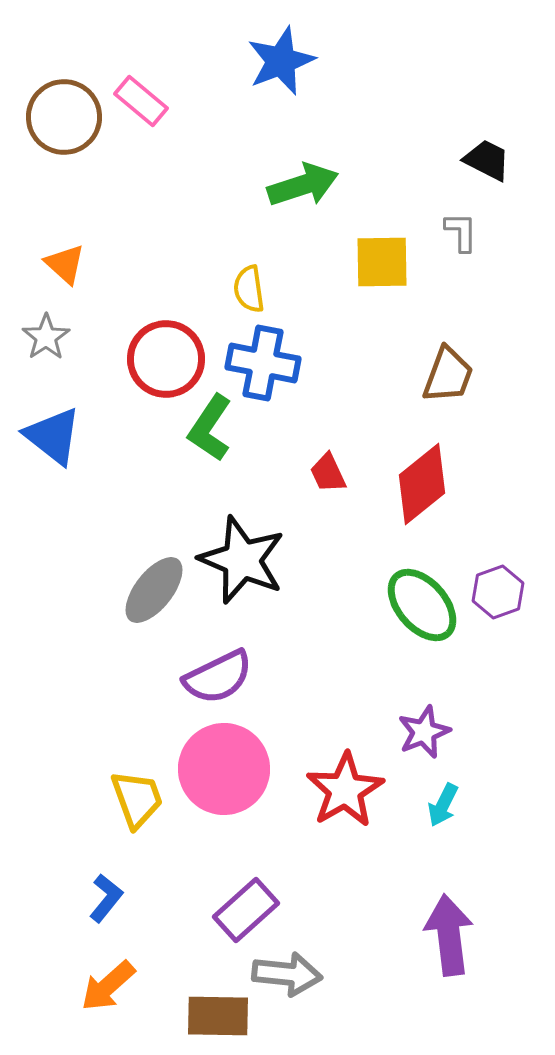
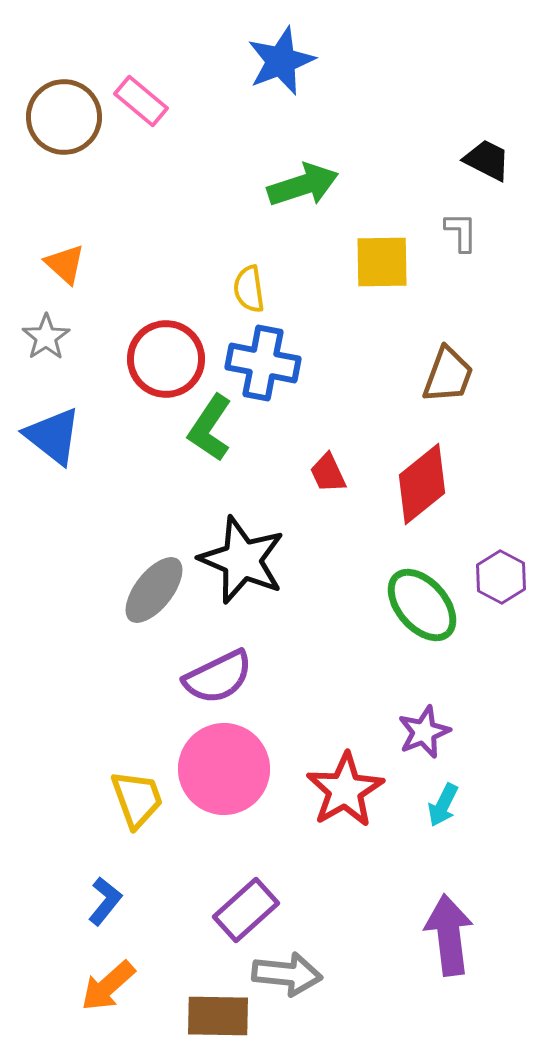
purple hexagon: moved 3 px right, 15 px up; rotated 12 degrees counterclockwise
blue L-shape: moved 1 px left, 3 px down
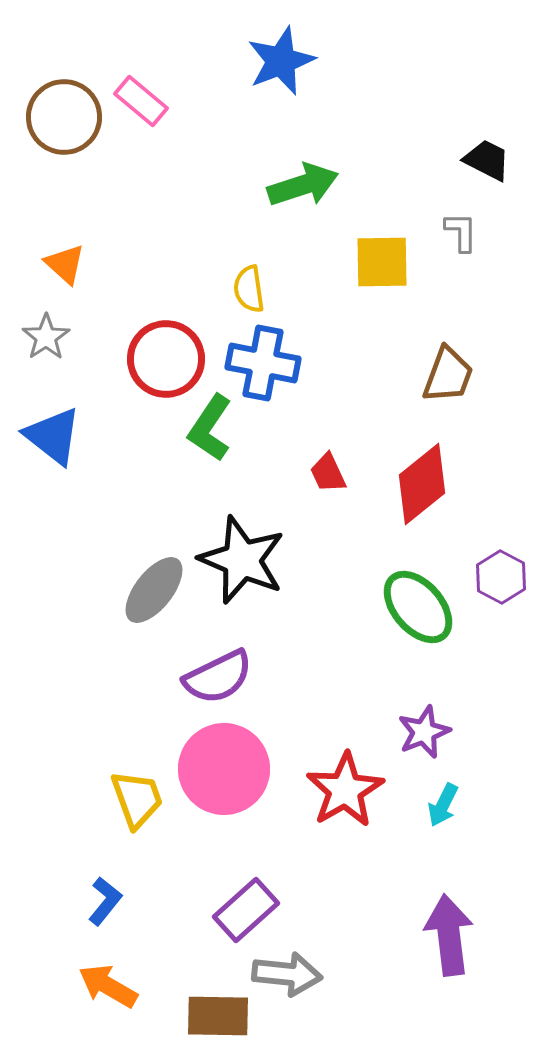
green ellipse: moved 4 px left, 2 px down
orange arrow: rotated 72 degrees clockwise
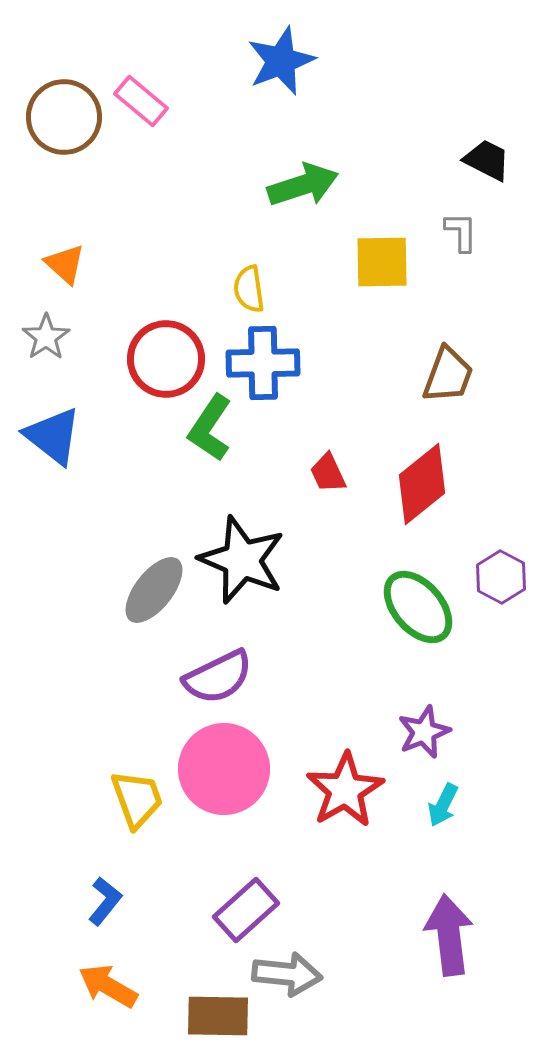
blue cross: rotated 12 degrees counterclockwise
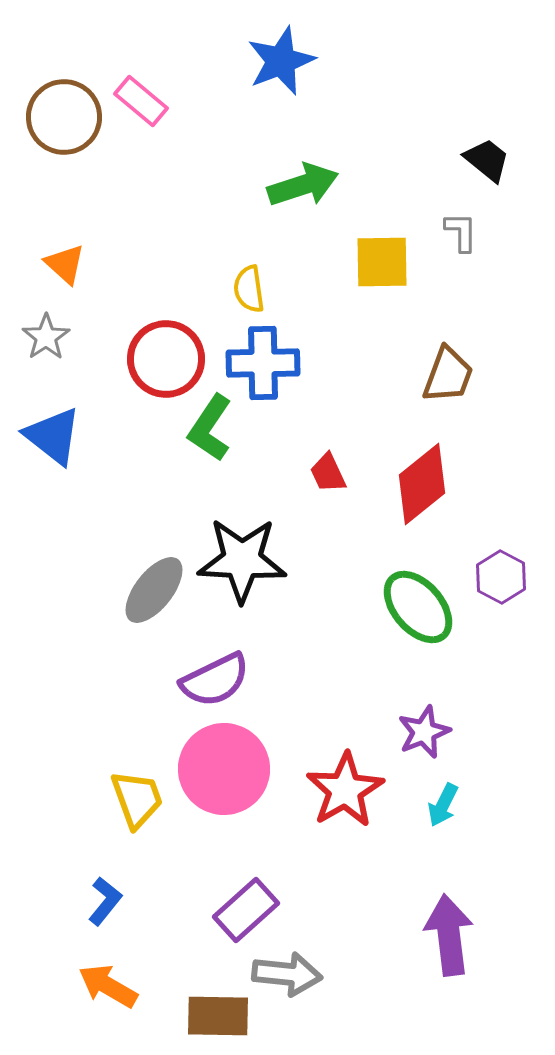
black trapezoid: rotated 12 degrees clockwise
black star: rotated 20 degrees counterclockwise
purple semicircle: moved 3 px left, 3 px down
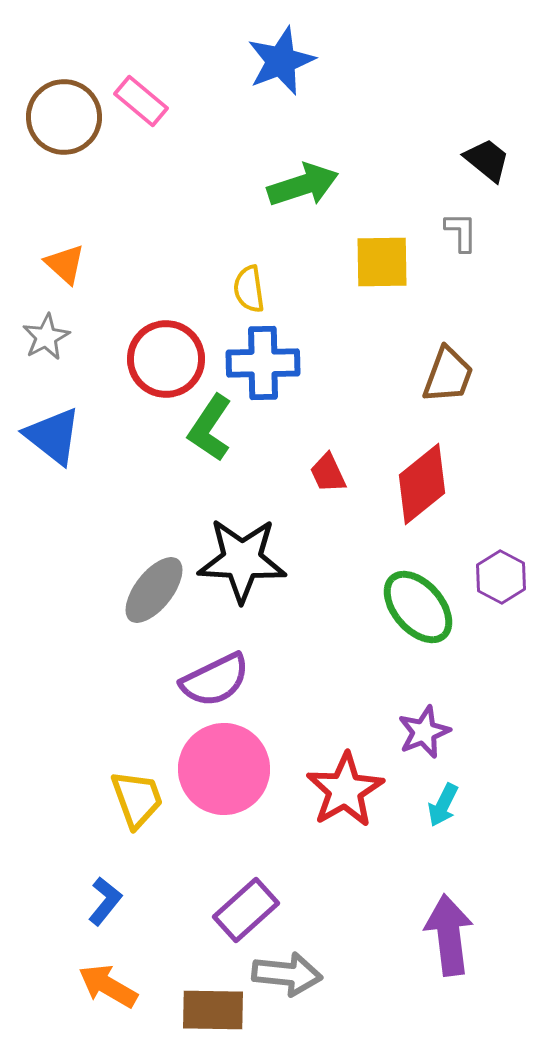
gray star: rotated 6 degrees clockwise
brown rectangle: moved 5 px left, 6 px up
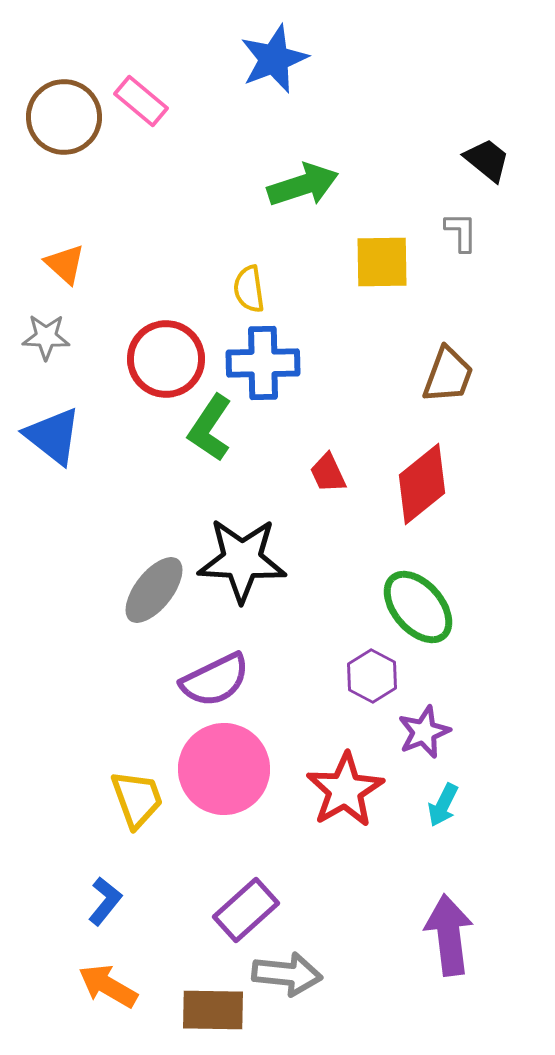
blue star: moved 7 px left, 2 px up
gray star: rotated 30 degrees clockwise
purple hexagon: moved 129 px left, 99 px down
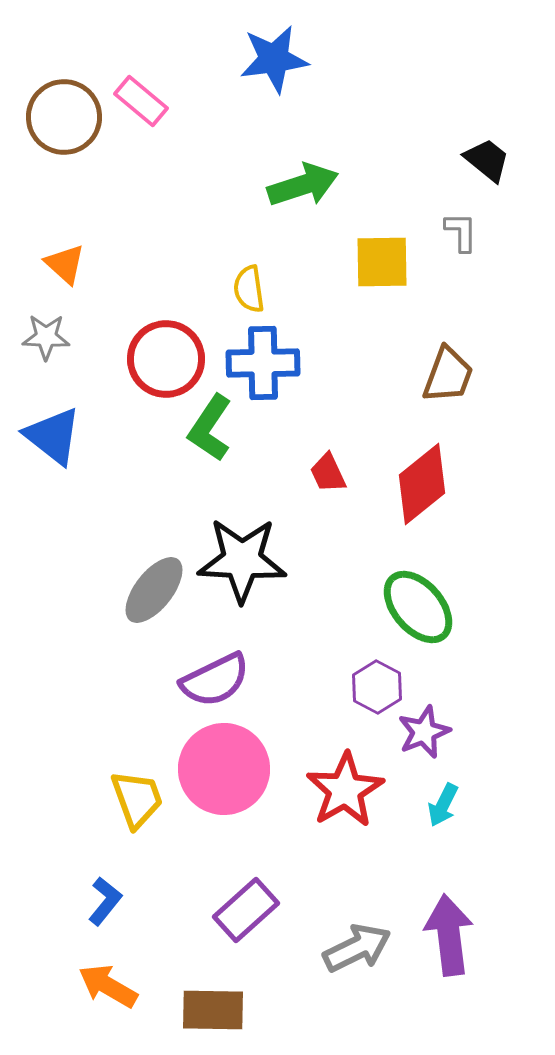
blue star: rotated 14 degrees clockwise
purple hexagon: moved 5 px right, 11 px down
gray arrow: moved 70 px right, 26 px up; rotated 32 degrees counterclockwise
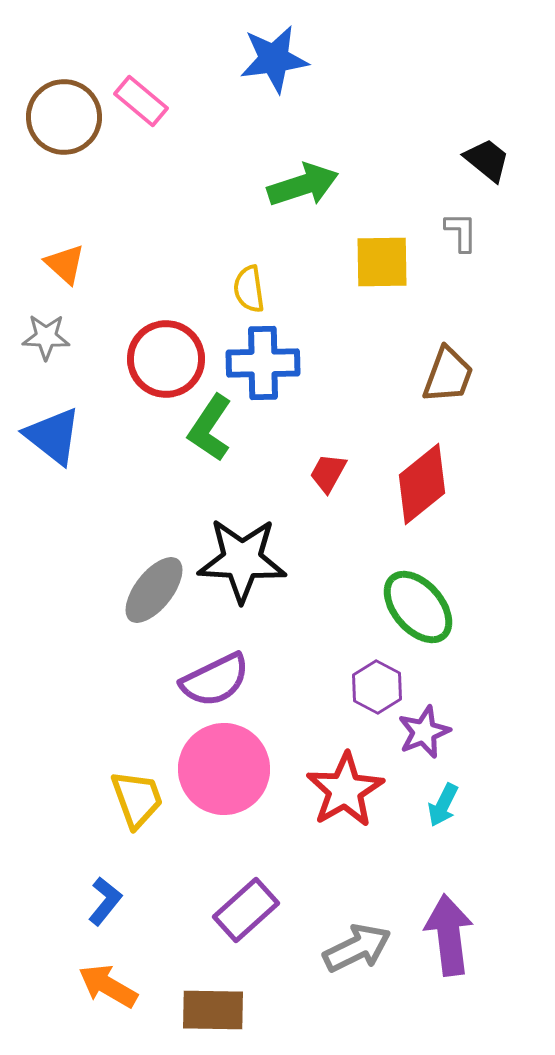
red trapezoid: rotated 54 degrees clockwise
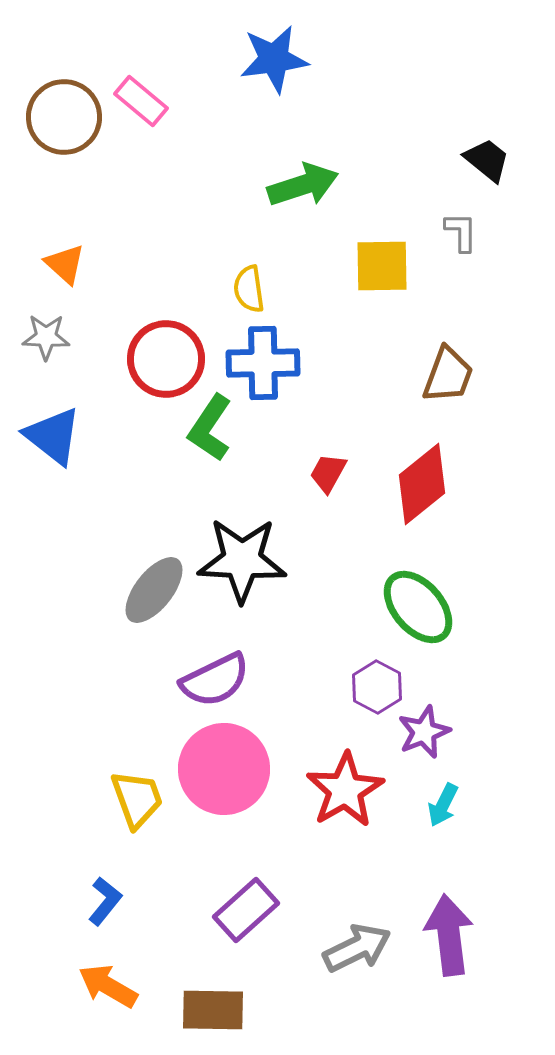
yellow square: moved 4 px down
